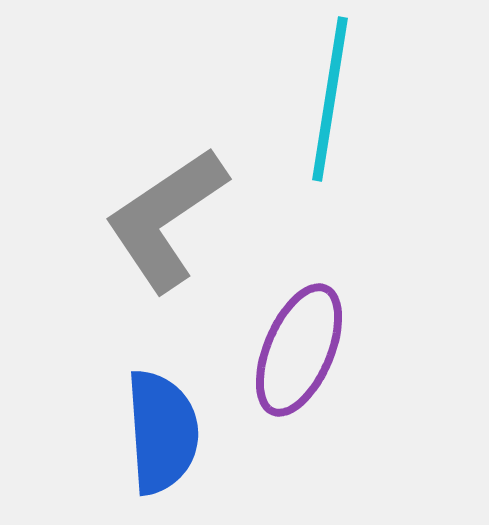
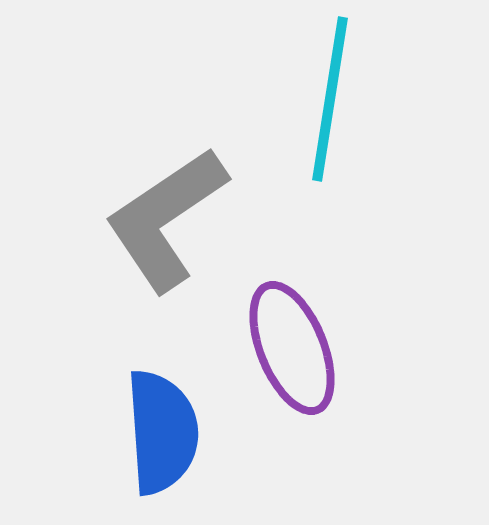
purple ellipse: moved 7 px left, 2 px up; rotated 45 degrees counterclockwise
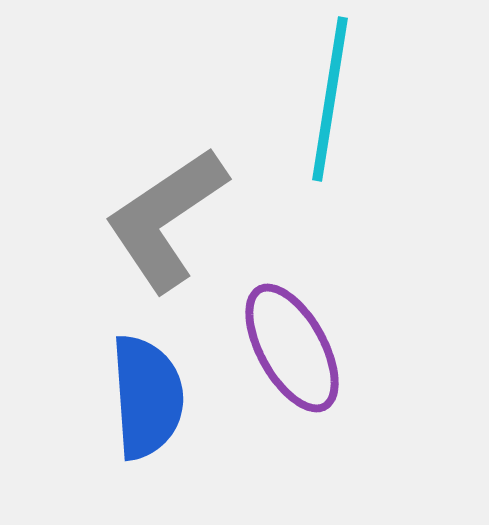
purple ellipse: rotated 7 degrees counterclockwise
blue semicircle: moved 15 px left, 35 px up
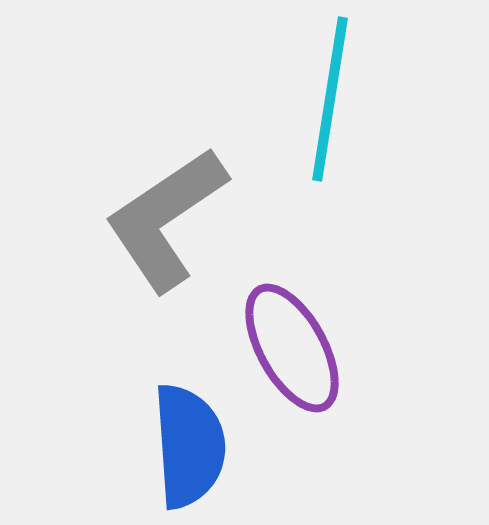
blue semicircle: moved 42 px right, 49 px down
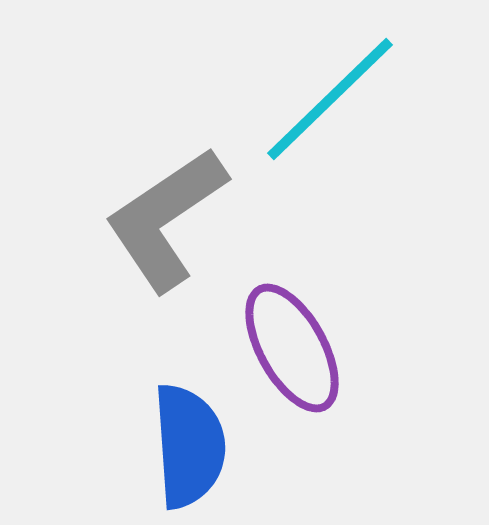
cyan line: rotated 37 degrees clockwise
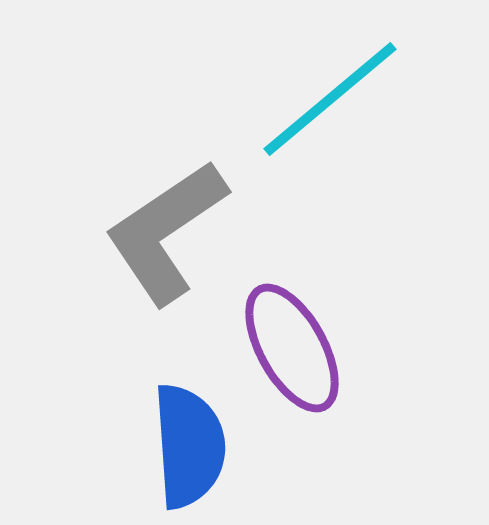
cyan line: rotated 4 degrees clockwise
gray L-shape: moved 13 px down
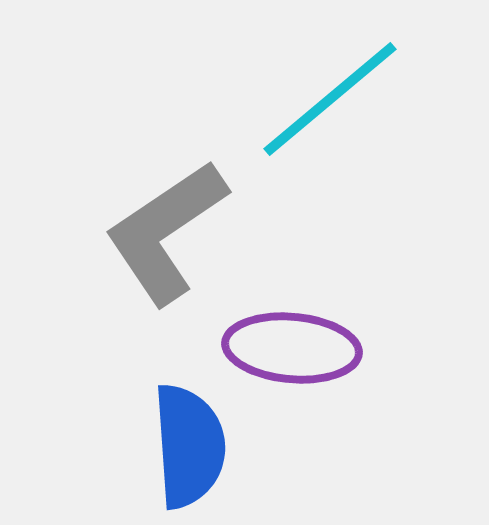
purple ellipse: rotated 56 degrees counterclockwise
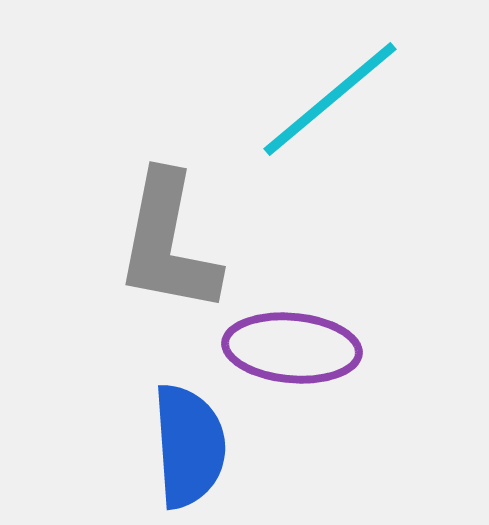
gray L-shape: moved 2 px right, 11 px down; rotated 45 degrees counterclockwise
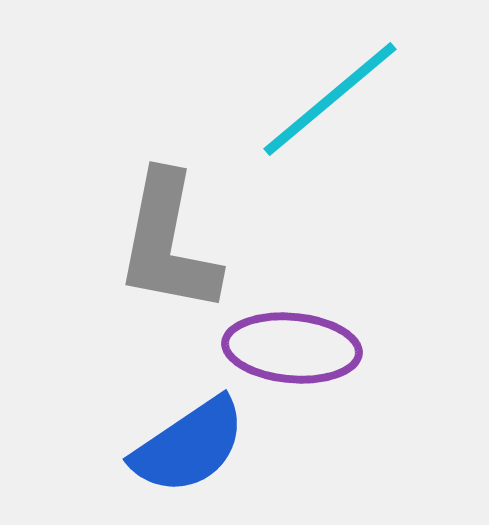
blue semicircle: rotated 60 degrees clockwise
